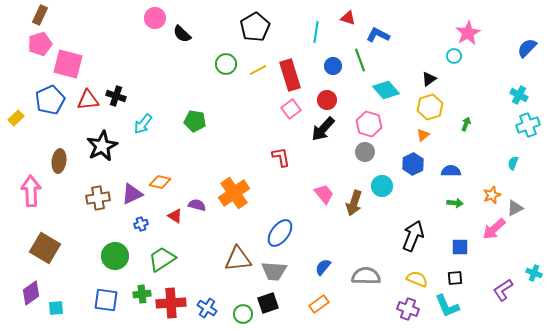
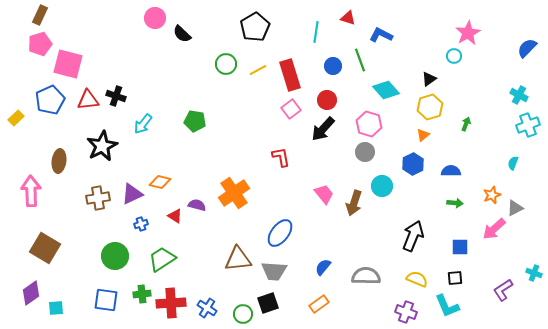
blue L-shape at (378, 35): moved 3 px right
purple cross at (408, 309): moved 2 px left, 3 px down
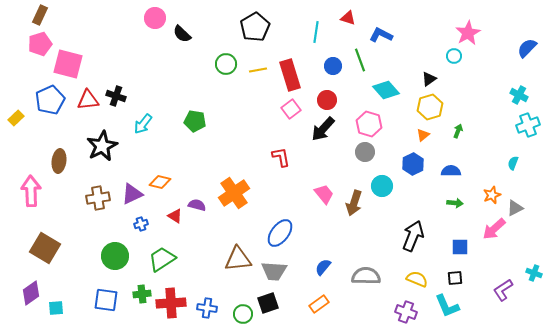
yellow line at (258, 70): rotated 18 degrees clockwise
green arrow at (466, 124): moved 8 px left, 7 px down
blue cross at (207, 308): rotated 24 degrees counterclockwise
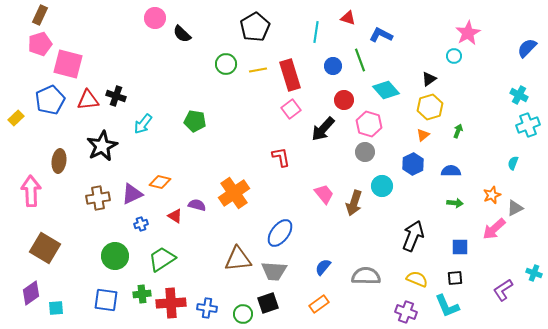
red circle at (327, 100): moved 17 px right
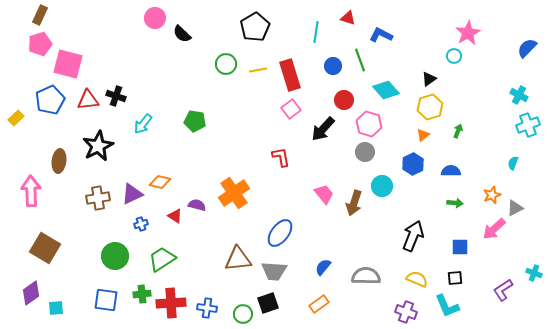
black star at (102, 146): moved 4 px left
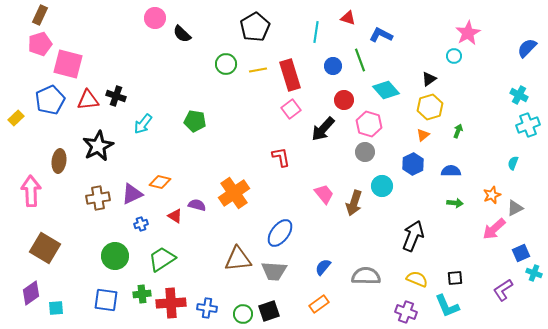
blue square at (460, 247): moved 61 px right, 6 px down; rotated 24 degrees counterclockwise
black square at (268, 303): moved 1 px right, 8 px down
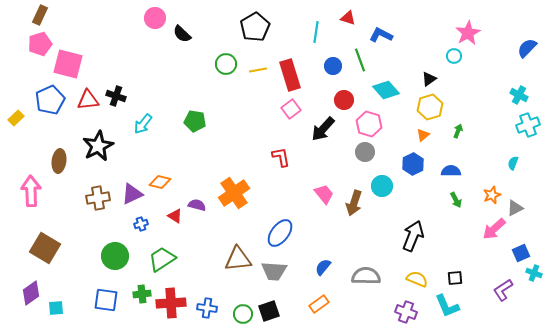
green arrow at (455, 203): moved 1 px right, 3 px up; rotated 56 degrees clockwise
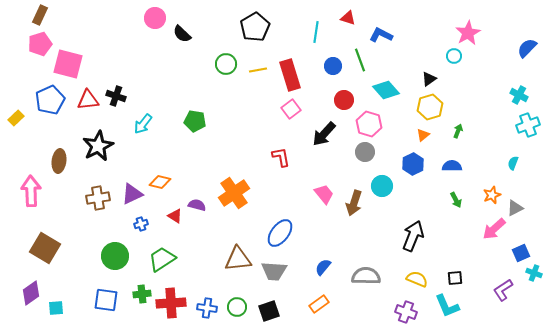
black arrow at (323, 129): moved 1 px right, 5 px down
blue semicircle at (451, 171): moved 1 px right, 5 px up
green circle at (243, 314): moved 6 px left, 7 px up
